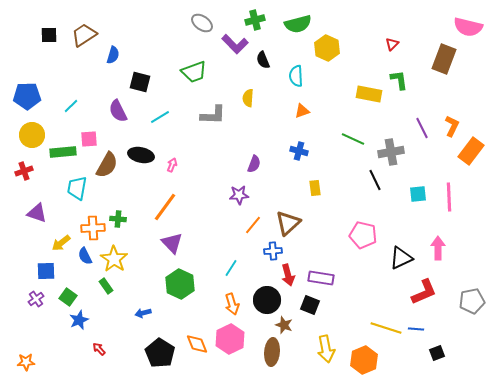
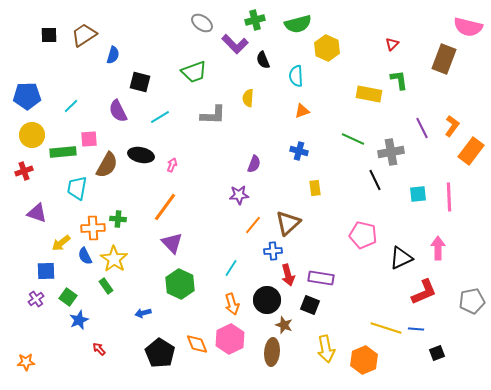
orange L-shape at (452, 126): rotated 10 degrees clockwise
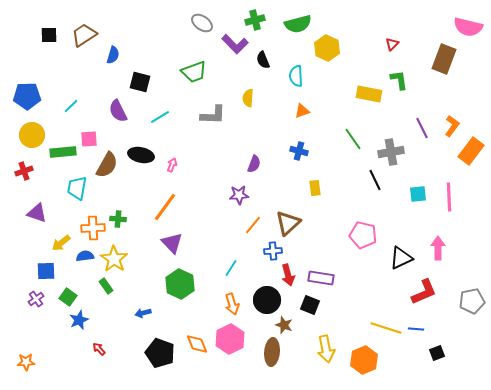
green line at (353, 139): rotated 30 degrees clockwise
blue semicircle at (85, 256): rotated 108 degrees clockwise
black pentagon at (160, 353): rotated 12 degrees counterclockwise
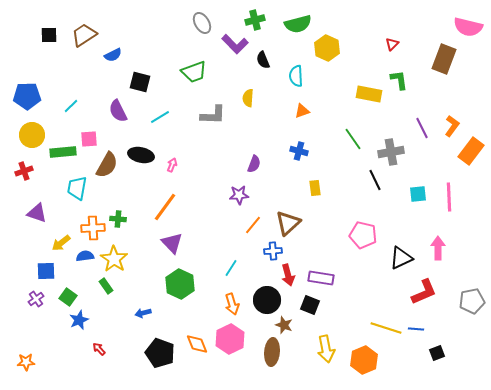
gray ellipse at (202, 23): rotated 25 degrees clockwise
blue semicircle at (113, 55): rotated 48 degrees clockwise
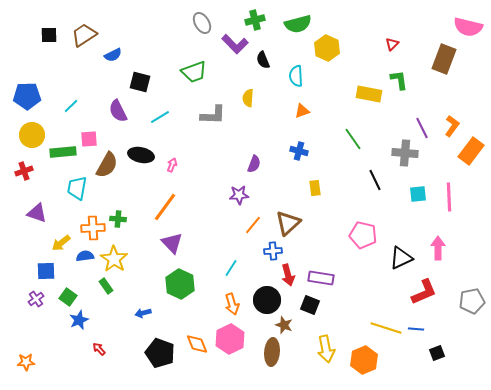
gray cross at (391, 152): moved 14 px right, 1 px down; rotated 15 degrees clockwise
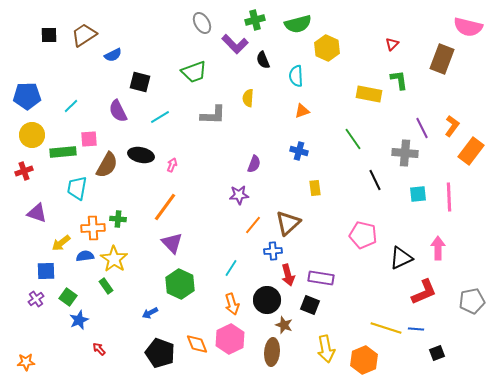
brown rectangle at (444, 59): moved 2 px left
blue arrow at (143, 313): moved 7 px right; rotated 14 degrees counterclockwise
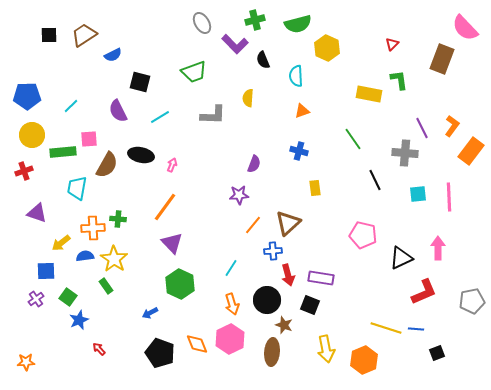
pink semicircle at (468, 27): moved 3 px left, 1 px down; rotated 32 degrees clockwise
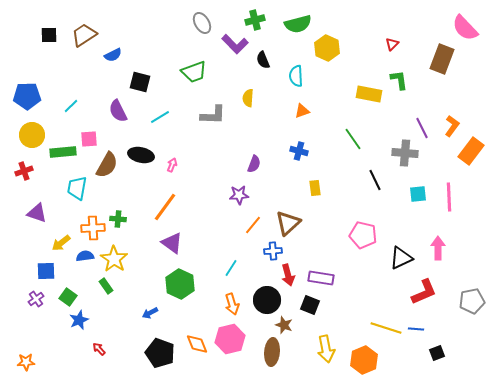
purple triangle at (172, 243): rotated 10 degrees counterclockwise
pink hexagon at (230, 339): rotated 12 degrees clockwise
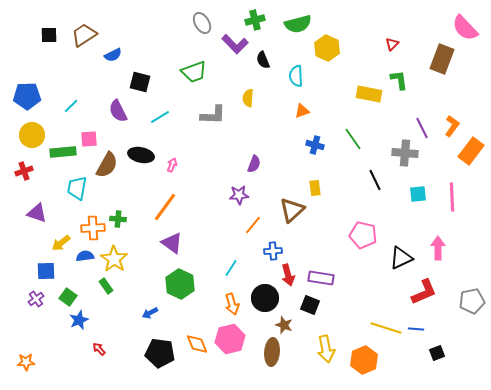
blue cross at (299, 151): moved 16 px right, 6 px up
pink line at (449, 197): moved 3 px right
brown triangle at (288, 223): moved 4 px right, 13 px up
black circle at (267, 300): moved 2 px left, 2 px up
black pentagon at (160, 353): rotated 12 degrees counterclockwise
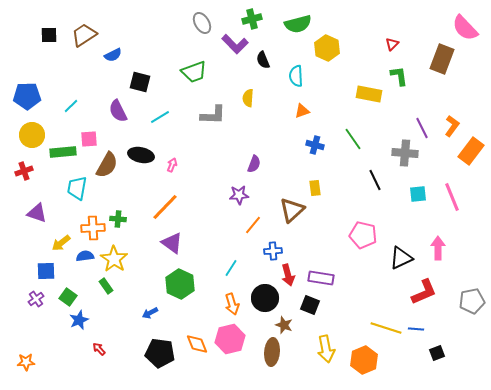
green cross at (255, 20): moved 3 px left, 1 px up
green L-shape at (399, 80): moved 4 px up
pink line at (452, 197): rotated 20 degrees counterclockwise
orange line at (165, 207): rotated 8 degrees clockwise
